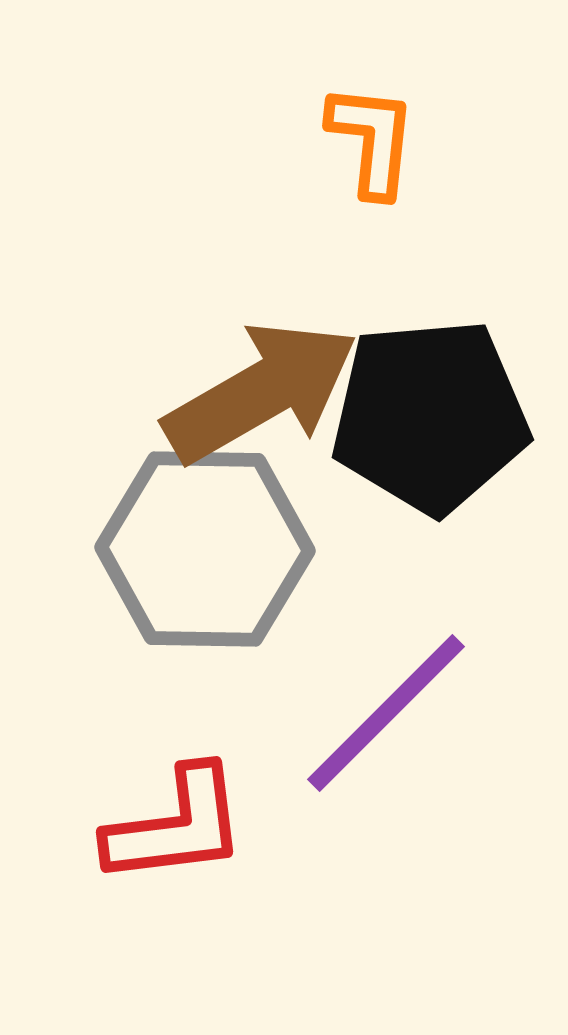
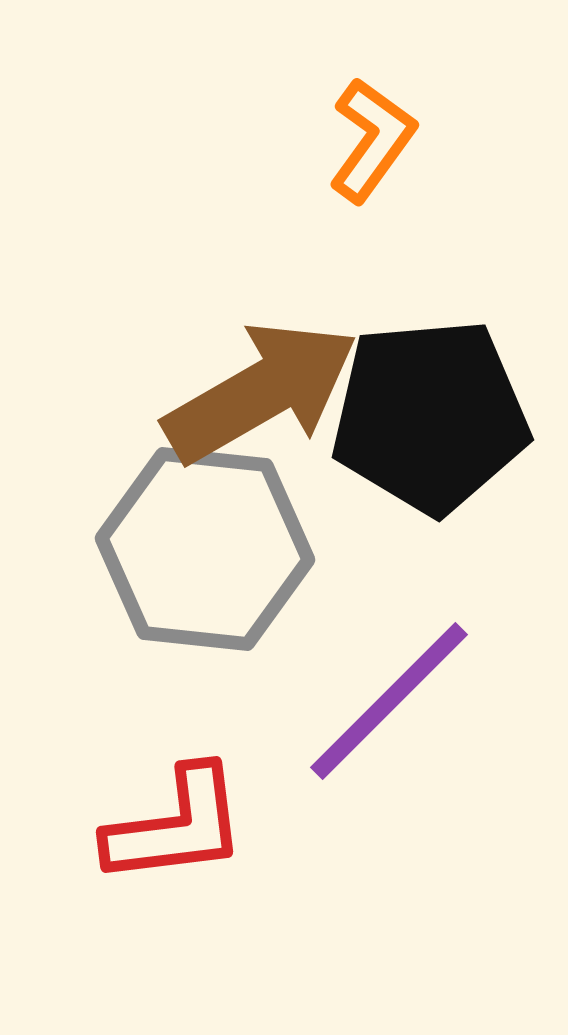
orange L-shape: rotated 30 degrees clockwise
gray hexagon: rotated 5 degrees clockwise
purple line: moved 3 px right, 12 px up
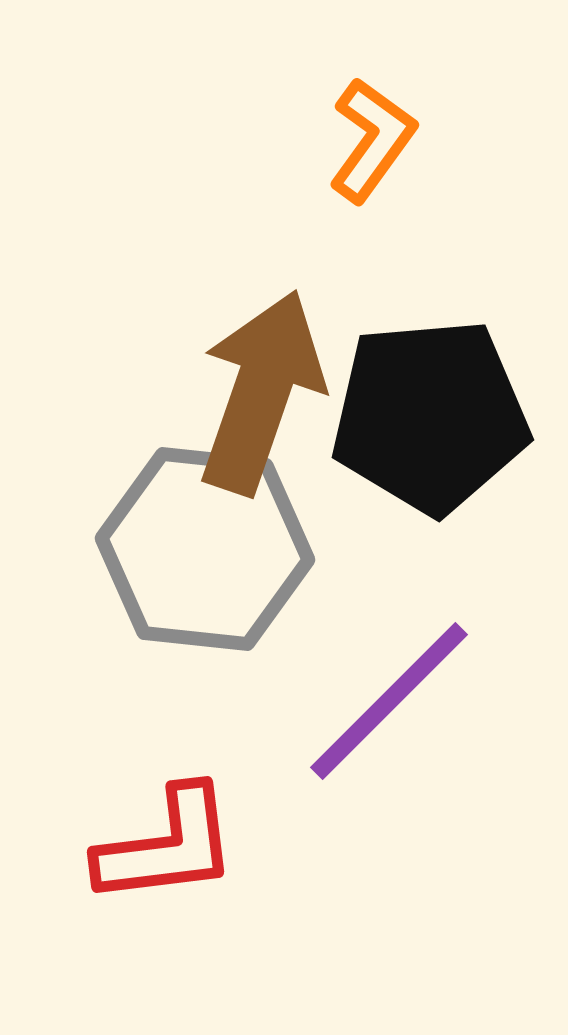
brown arrow: rotated 41 degrees counterclockwise
red L-shape: moved 9 px left, 20 px down
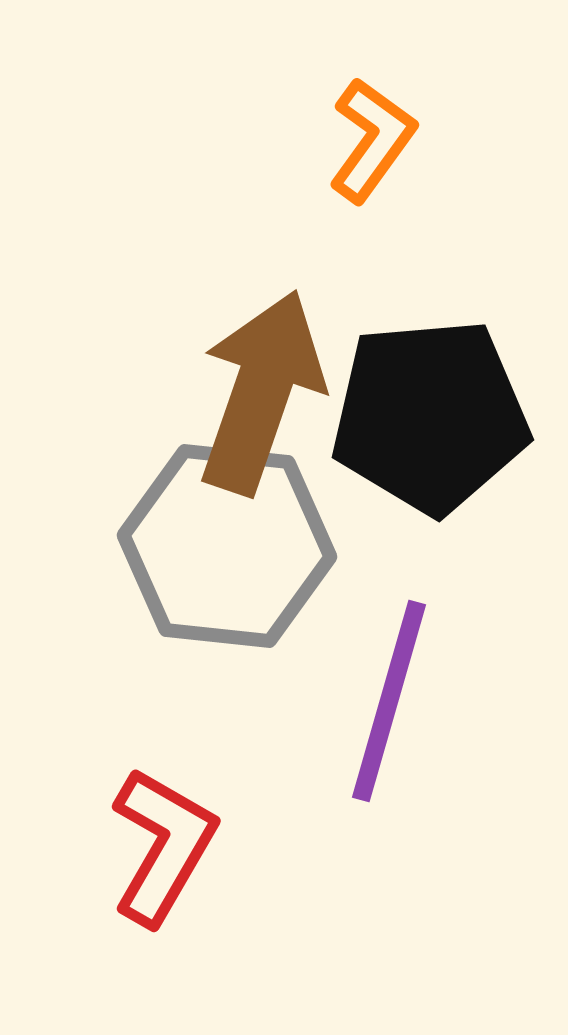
gray hexagon: moved 22 px right, 3 px up
purple line: rotated 29 degrees counterclockwise
red L-shape: moved 4 px left; rotated 53 degrees counterclockwise
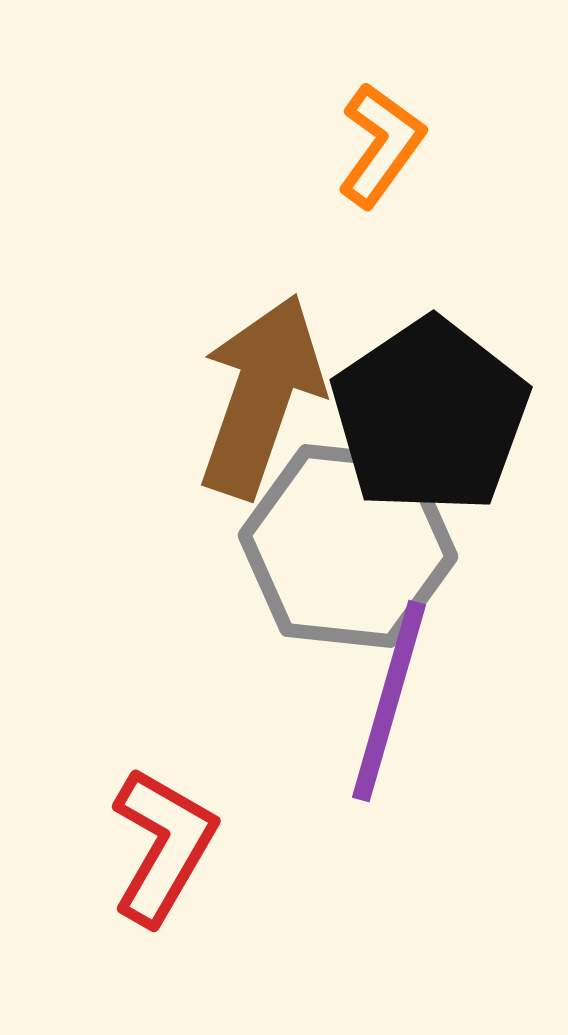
orange L-shape: moved 9 px right, 5 px down
brown arrow: moved 4 px down
black pentagon: rotated 29 degrees counterclockwise
gray hexagon: moved 121 px right
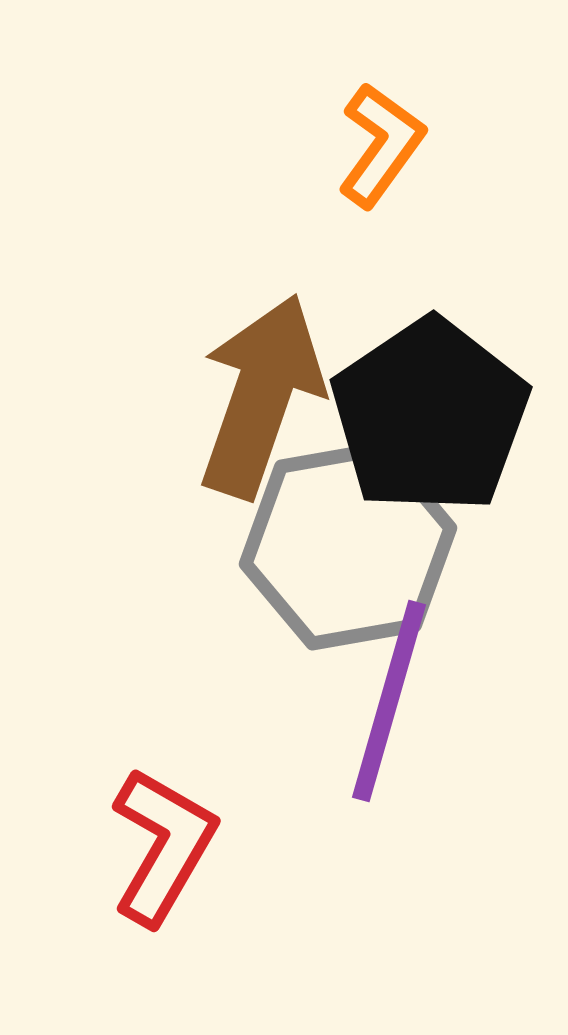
gray hexagon: rotated 16 degrees counterclockwise
